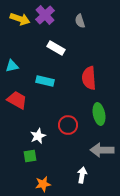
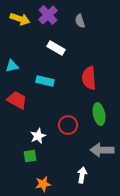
purple cross: moved 3 px right
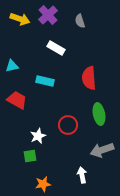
gray arrow: rotated 20 degrees counterclockwise
white arrow: rotated 21 degrees counterclockwise
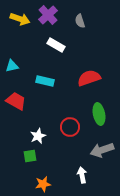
white rectangle: moved 3 px up
red semicircle: rotated 75 degrees clockwise
red trapezoid: moved 1 px left, 1 px down
red circle: moved 2 px right, 2 px down
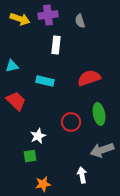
purple cross: rotated 36 degrees clockwise
white rectangle: rotated 66 degrees clockwise
red trapezoid: rotated 15 degrees clockwise
red circle: moved 1 px right, 5 px up
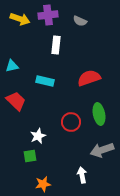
gray semicircle: rotated 48 degrees counterclockwise
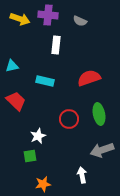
purple cross: rotated 12 degrees clockwise
red circle: moved 2 px left, 3 px up
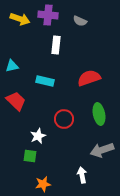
red circle: moved 5 px left
green square: rotated 16 degrees clockwise
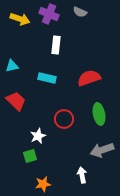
purple cross: moved 1 px right, 1 px up; rotated 18 degrees clockwise
gray semicircle: moved 9 px up
cyan rectangle: moved 2 px right, 3 px up
green square: rotated 24 degrees counterclockwise
